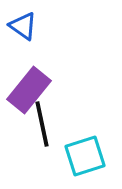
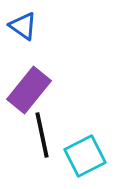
black line: moved 11 px down
cyan square: rotated 9 degrees counterclockwise
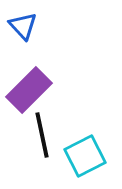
blue triangle: rotated 12 degrees clockwise
purple rectangle: rotated 6 degrees clockwise
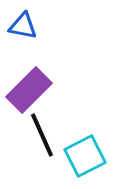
blue triangle: rotated 36 degrees counterclockwise
black line: rotated 12 degrees counterclockwise
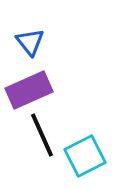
blue triangle: moved 7 px right, 16 px down; rotated 40 degrees clockwise
purple rectangle: rotated 21 degrees clockwise
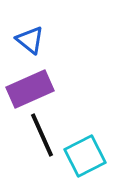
blue triangle: moved 2 px up; rotated 12 degrees counterclockwise
purple rectangle: moved 1 px right, 1 px up
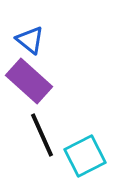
purple rectangle: moved 1 px left, 8 px up; rotated 66 degrees clockwise
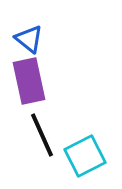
blue triangle: moved 1 px left, 1 px up
purple rectangle: rotated 36 degrees clockwise
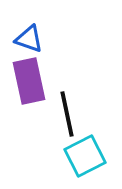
blue triangle: rotated 20 degrees counterclockwise
black line: moved 25 px right, 21 px up; rotated 12 degrees clockwise
